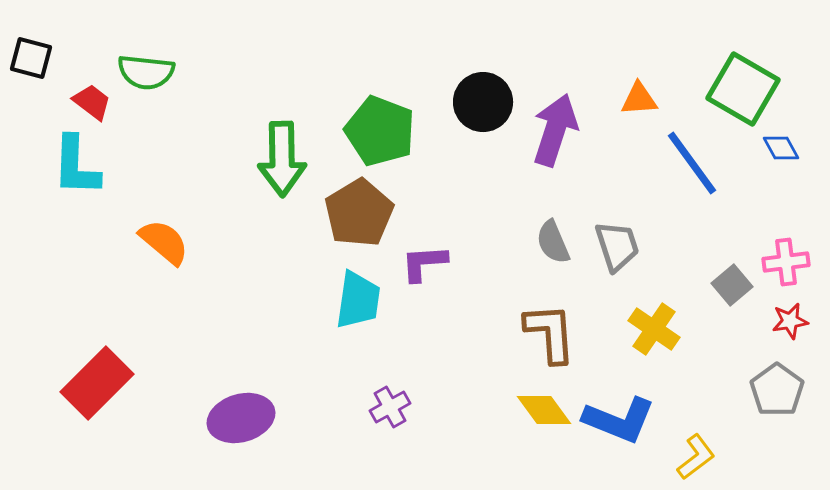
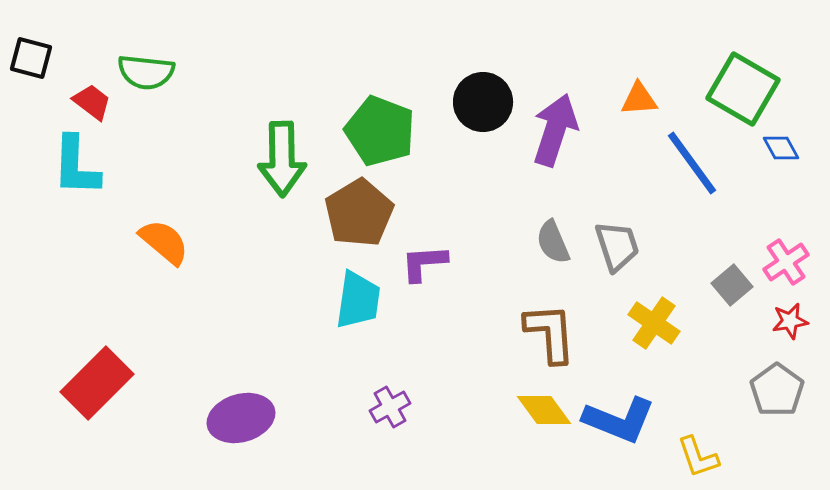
pink cross: rotated 27 degrees counterclockwise
yellow cross: moved 6 px up
yellow L-shape: moved 2 px right; rotated 108 degrees clockwise
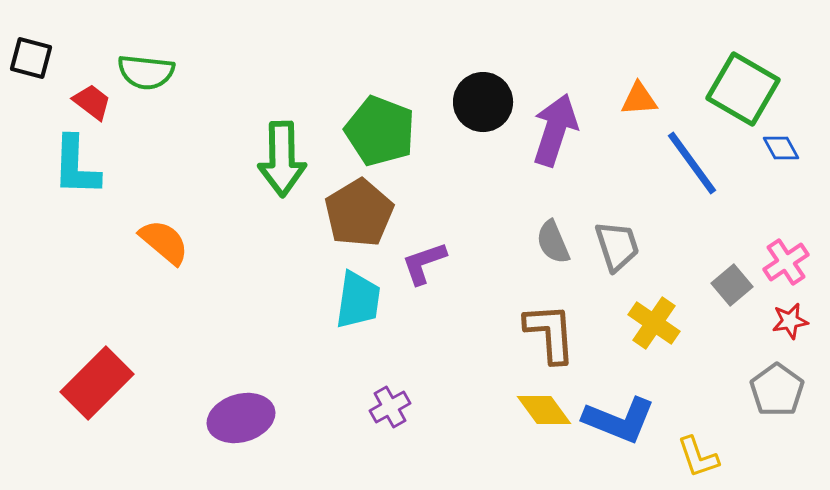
purple L-shape: rotated 15 degrees counterclockwise
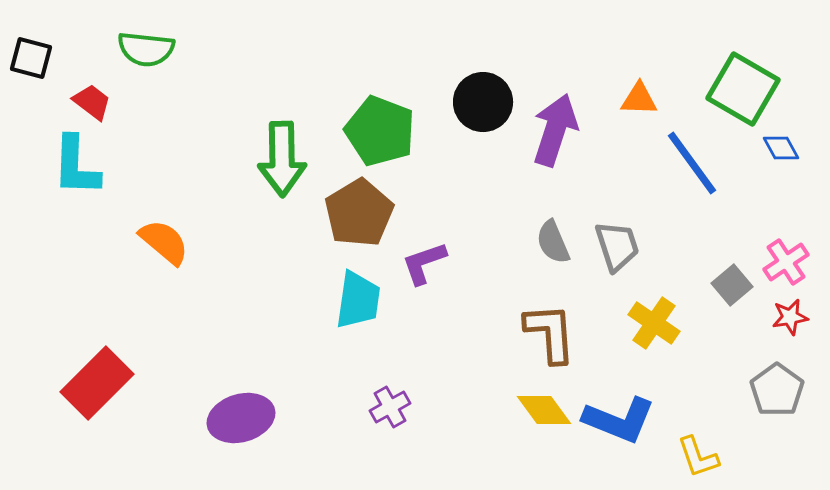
green semicircle: moved 23 px up
orange triangle: rotated 6 degrees clockwise
red star: moved 4 px up
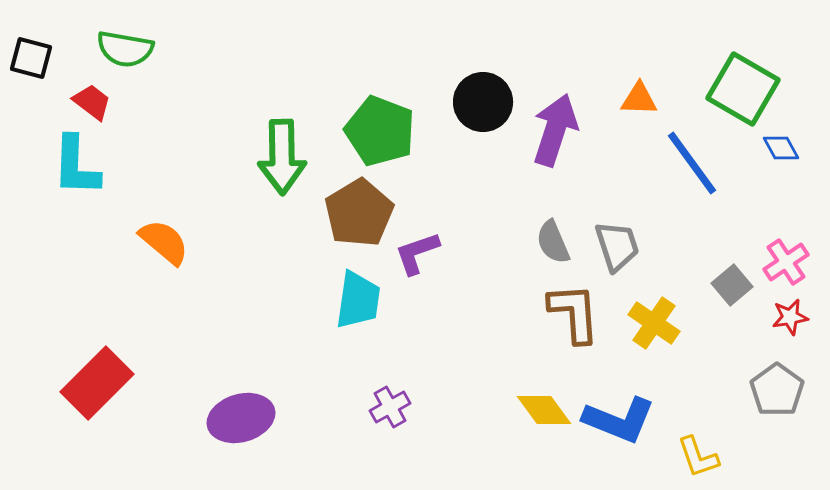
green semicircle: moved 21 px left; rotated 4 degrees clockwise
green arrow: moved 2 px up
purple L-shape: moved 7 px left, 10 px up
brown L-shape: moved 24 px right, 20 px up
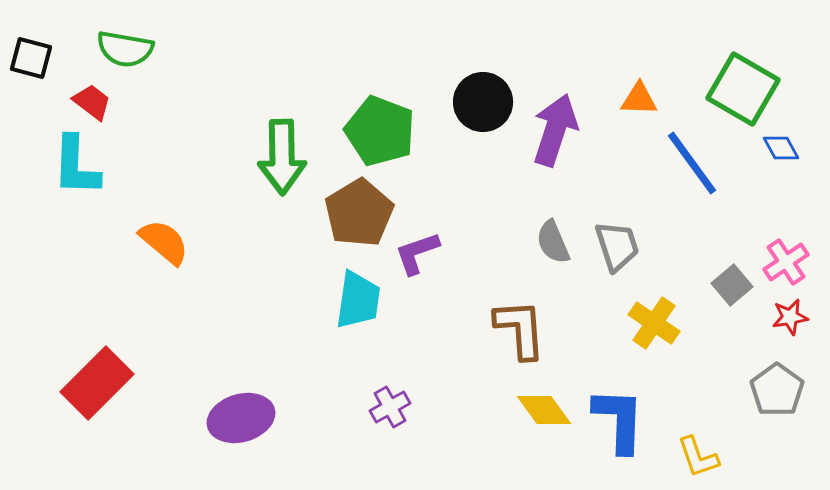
brown L-shape: moved 54 px left, 16 px down
blue L-shape: rotated 110 degrees counterclockwise
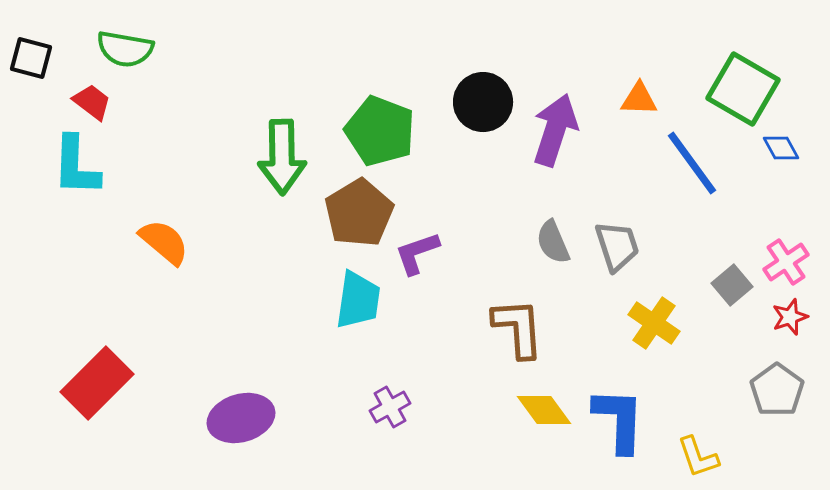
red star: rotated 9 degrees counterclockwise
brown L-shape: moved 2 px left, 1 px up
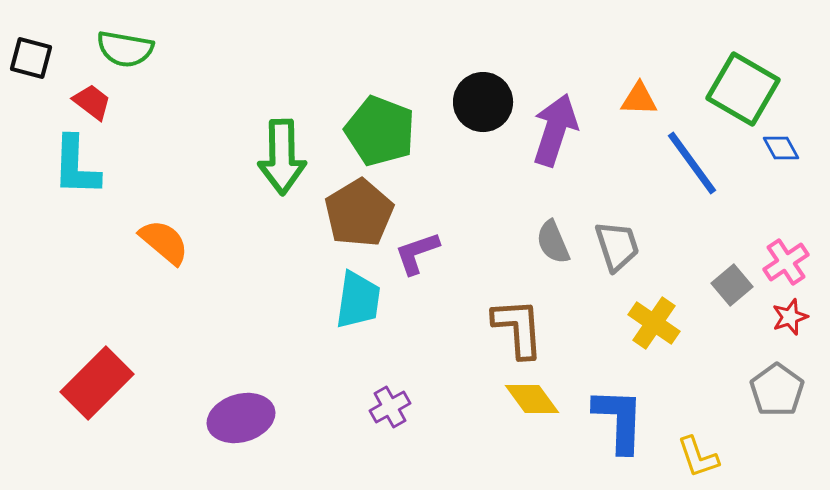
yellow diamond: moved 12 px left, 11 px up
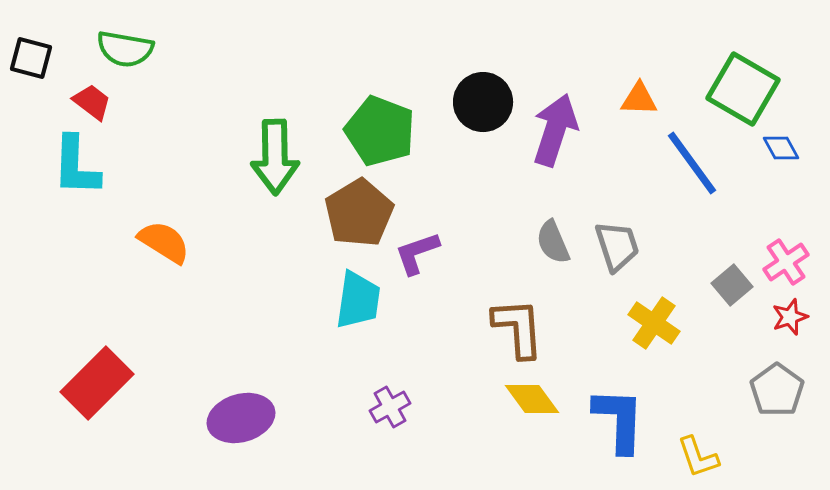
green arrow: moved 7 px left
orange semicircle: rotated 8 degrees counterclockwise
